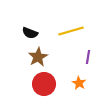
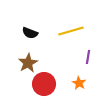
brown star: moved 10 px left, 6 px down
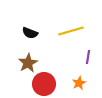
orange star: rotated 16 degrees clockwise
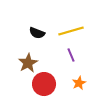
black semicircle: moved 7 px right
purple line: moved 17 px left, 2 px up; rotated 32 degrees counterclockwise
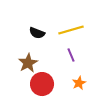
yellow line: moved 1 px up
red circle: moved 2 px left
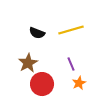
purple line: moved 9 px down
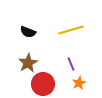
black semicircle: moved 9 px left, 1 px up
red circle: moved 1 px right
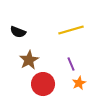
black semicircle: moved 10 px left
brown star: moved 1 px right, 3 px up
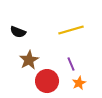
red circle: moved 4 px right, 3 px up
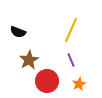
yellow line: rotated 50 degrees counterclockwise
purple line: moved 4 px up
orange star: moved 1 px down
